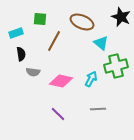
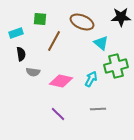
black star: rotated 24 degrees counterclockwise
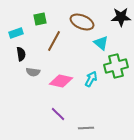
green square: rotated 16 degrees counterclockwise
gray line: moved 12 px left, 19 px down
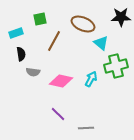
brown ellipse: moved 1 px right, 2 px down
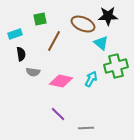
black star: moved 13 px left, 1 px up
cyan rectangle: moved 1 px left, 1 px down
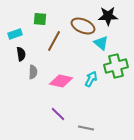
green square: rotated 16 degrees clockwise
brown ellipse: moved 2 px down
gray semicircle: rotated 96 degrees counterclockwise
gray line: rotated 14 degrees clockwise
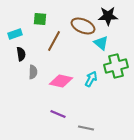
purple line: rotated 21 degrees counterclockwise
